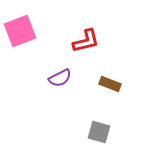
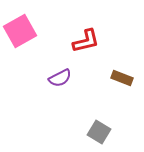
pink square: rotated 8 degrees counterclockwise
brown rectangle: moved 12 px right, 6 px up
gray square: rotated 15 degrees clockwise
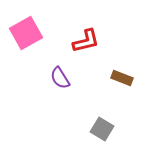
pink square: moved 6 px right, 2 px down
purple semicircle: rotated 85 degrees clockwise
gray square: moved 3 px right, 3 px up
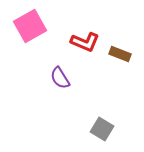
pink square: moved 4 px right, 7 px up
red L-shape: moved 1 px left, 1 px down; rotated 36 degrees clockwise
brown rectangle: moved 2 px left, 24 px up
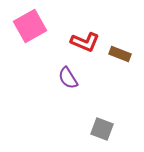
purple semicircle: moved 8 px right
gray square: rotated 10 degrees counterclockwise
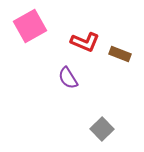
gray square: rotated 25 degrees clockwise
